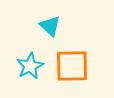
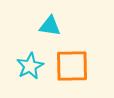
cyan triangle: rotated 35 degrees counterclockwise
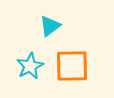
cyan triangle: rotated 45 degrees counterclockwise
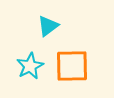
cyan triangle: moved 2 px left
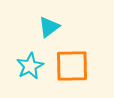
cyan triangle: moved 1 px right, 1 px down
